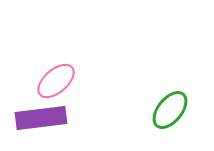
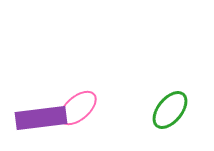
pink ellipse: moved 22 px right, 27 px down
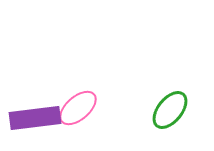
purple rectangle: moved 6 px left
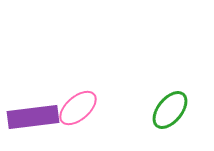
purple rectangle: moved 2 px left, 1 px up
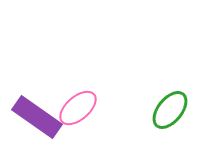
purple rectangle: moved 4 px right; rotated 42 degrees clockwise
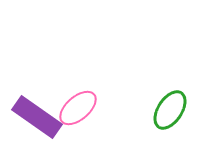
green ellipse: rotated 6 degrees counterclockwise
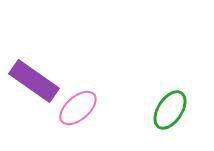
purple rectangle: moved 3 px left, 36 px up
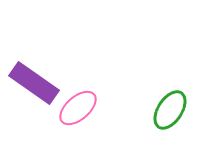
purple rectangle: moved 2 px down
